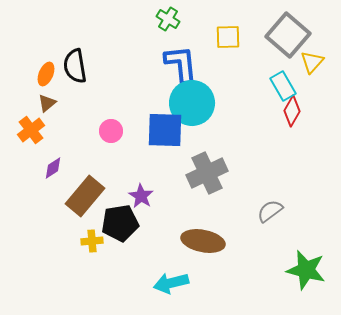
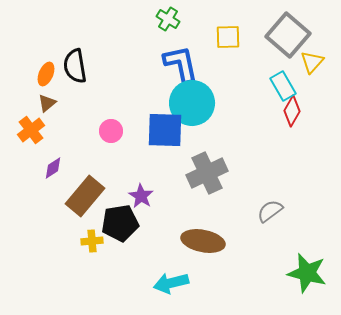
blue L-shape: rotated 6 degrees counterclockwise
green star: moved 1 px right, 3 px down
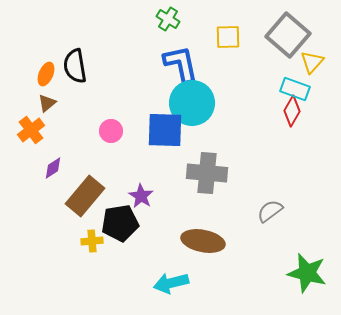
cyan rectangle: moved 12 px right, 3 px down; rotated 40 degrees counterclockwise
gray cross: rotated 30 degrees clockwise
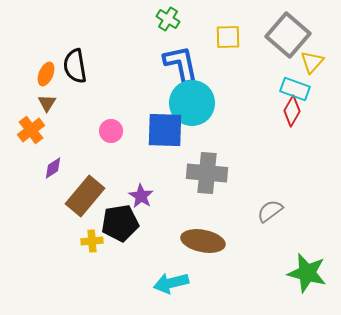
brown triangle: rotated 18 degrees counterclockwise
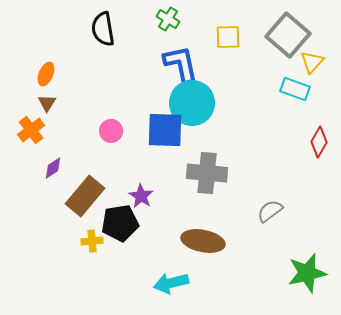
black semicircle: moved 28 px right, 37 px up
red diamond: moved 27 px right, 31 px down
green star: rotated 27 degrees counterclockwise
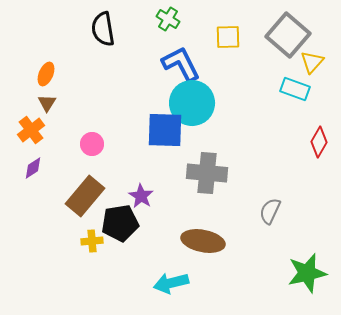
blue L-shape: rotated 15 degrees counterclockwise
pink circle: moved 19 px left, 13 px down
purple diamond: moved 20 px left
gray semicircle: rotated 28 degrees counterclockwise
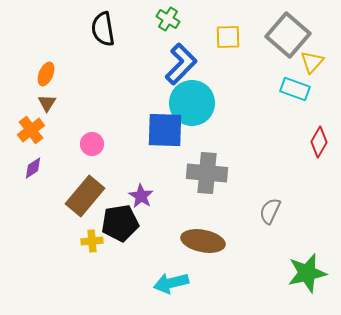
blue L-shape: rotated 72 degrees clockwise
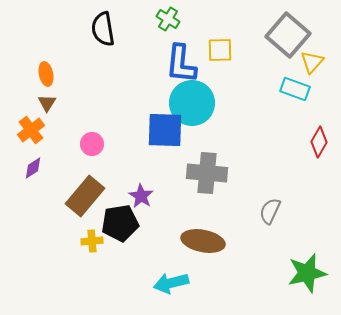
yellow square: moved 8 px left, 13 px down
blue L-shape: rotated 141 degrees clockwise
orange ellipse: rotated 35 degrees counterclockwise
